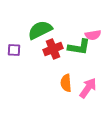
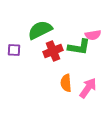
red cross: moved 2 px down
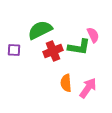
pink semicircle: rotated 105 degrees counterclockwise
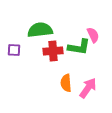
green semicircle: rotated 20 degrees clockwise
red cross: rotated 18 degrees clockwise
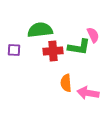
pink arrow: moved 5 px down; rotated 115 degrees counterclockwise
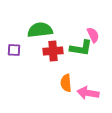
green L-shape: moved 2 px right, 1 px down
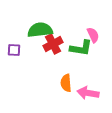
red cross: moved 7 px up; rotated 24 degrees counterclockwise
